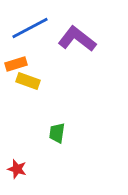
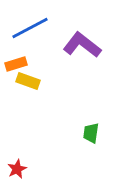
purple L-shape: moved 5 px right, 6 px down
green trapezoid: moved 34 px right
red star: rotated 30 degrees clockwise
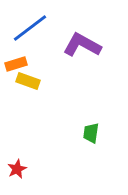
blue line: rotated 9 degrees counterclockwise
purple L-shape: rotated 9 degrees counterclockwise
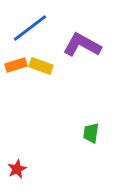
orange rectangle: moved 1 px down
yellow rectangle: moved 13 px right, 15 px up
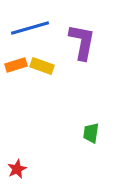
blue line: rotated 21 degrees clockwise
purple L-shape: moved 3 px up; rotated 72 degrees clockwise
yellow rectangle: moved 1 px right
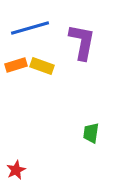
red star: moved 1 px left, 1 px down
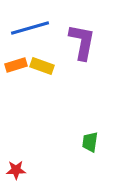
green trapezoid: moved 1 px left, 9 px down
red star: rotated 24 degrees clockwise
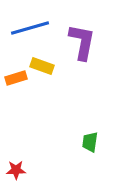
orange rectangle: moved 13 px down
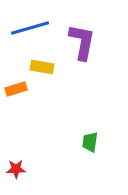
yellow rectangle: moved 1 px down; rotated 10 degrees counterclockwise
orange rectangle: moved 11 px down
red star: moved 1 px up
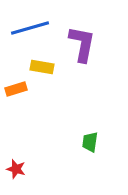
purple L-shape: moved 2 px down
red star: rotated 18 degrees clockwise
